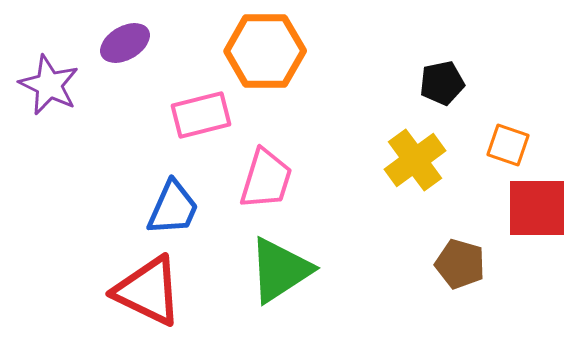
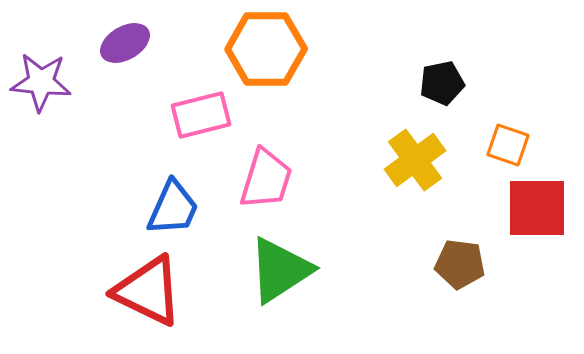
orange hexagon: moved 1 px right, 2 px up
purple star: moved 8 px left, 3 px up; rotated 20 degrees counterclockwise
brown pentagon: rotated 9 degrees counterclockwise
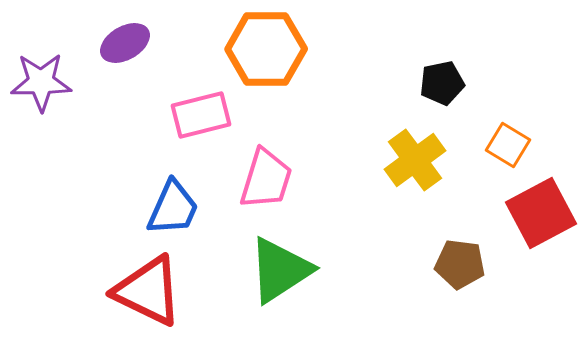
purple star: rotated 6 degrees counterclockwise
orange square: rotated 12 degrees clockwise
red square: moved 4 px right, 5 px down; rotated 28 degrees counterclockwise
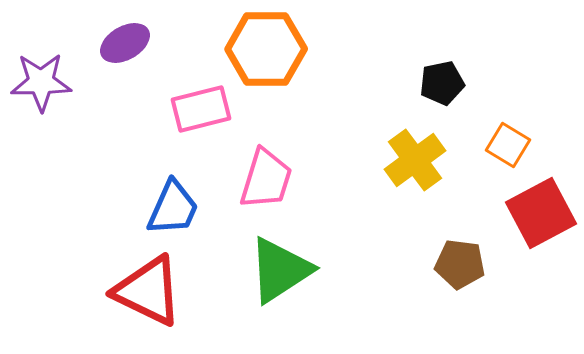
pink rectangle: moved 6 px up
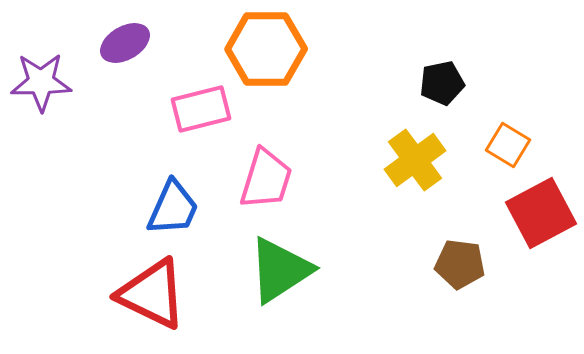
red triangle: moved 4 px right, 3 px down
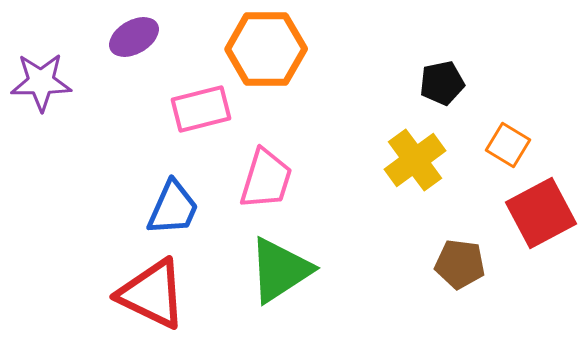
purple ellipse: moved 9 px right, 6 px up
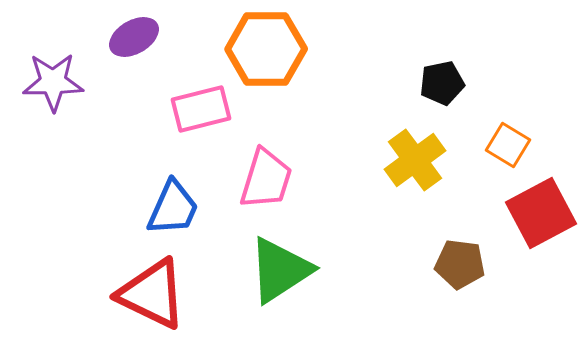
purple star: moved 12 px right
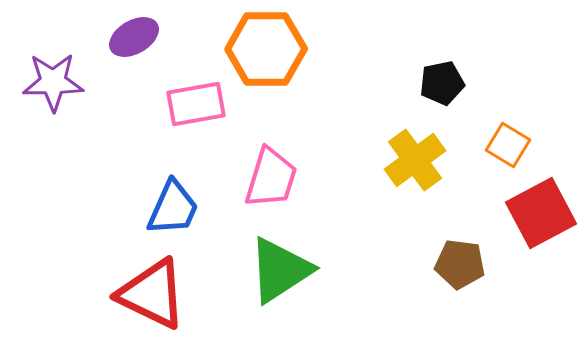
pink rectangle: moved 5 px left, 5 px up; rotated 4 degrees clockwise
pink trapezoid: moved 5 px right, 1 px up
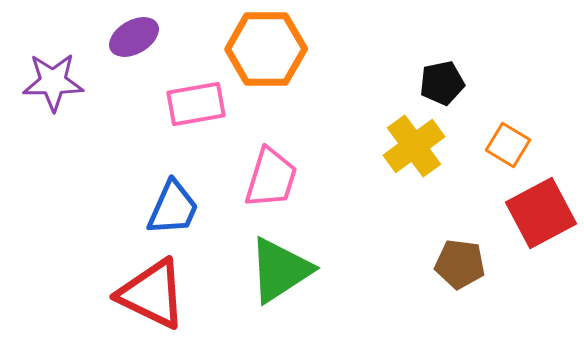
yellow cross: moved 1 px left, 14 px up
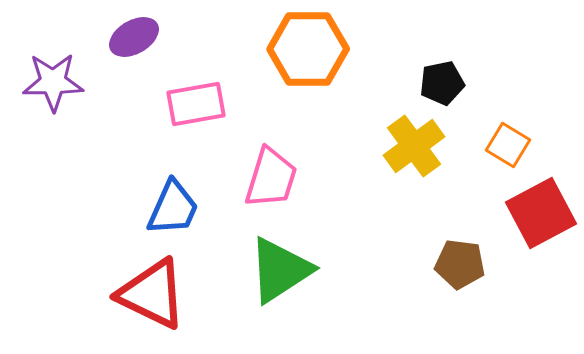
orange hexagon: moved 42 px right
